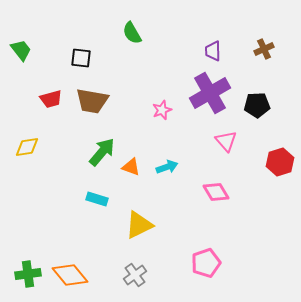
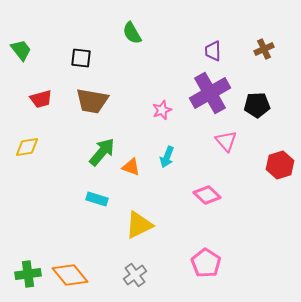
red trapezoid: moved 10 px left
red hexagon: moved 3 px down
cyan arrow: moved 10 px up; rotated 130 degrees clockwise
pink diamond: moved 9 px left, 3 px down; rotated 16 degrees counterclockwise
pink pentagon: rotated 20 degrees counterclockwise
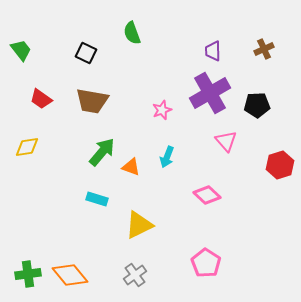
green semicircle: rotated 10 degrees clockwise
black square: moved 5 px right, 5 px up; rotated 20 degrees clockwise
red trapezoid: rotated 50 degrees clockwise
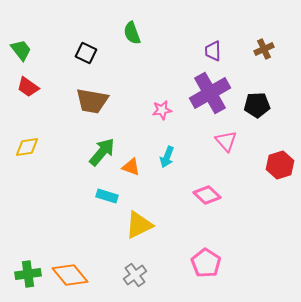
red trapezoid: moved 13 px left, 12 px up
pink star: rotated 12 degrees clockwise
cyan rectangle: moved 10 px right, 3 px up
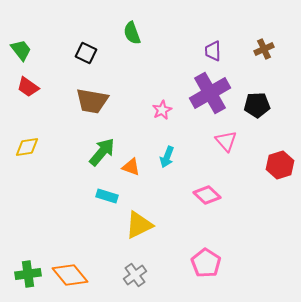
pink star: rotated 18 degrees counterclockwise
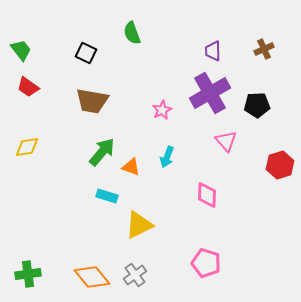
pink diamond: rotated 48 degrees clockwise
pink pentagon: rotated 16 degrees counterclockwise
orange diamond: moved 22 px right, 2 px down
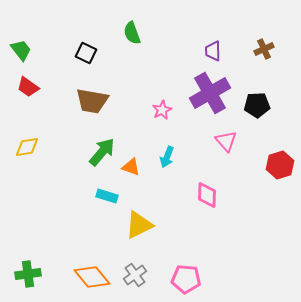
pink pentagon: moved 20 px left, 16 px down; rotated 12 degrees counterclockwise
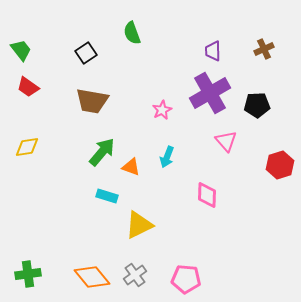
black square: rotated 30 degrees clockwise
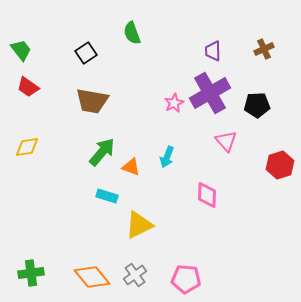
pink star: moved 12 px right, 7 px up
green cross: moved 3 px right, 1 px up
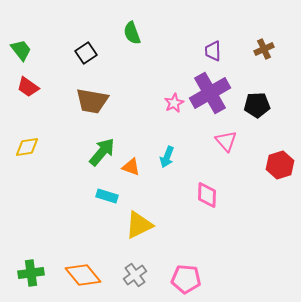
orange diamond: moved 9 px left, 2 px up
